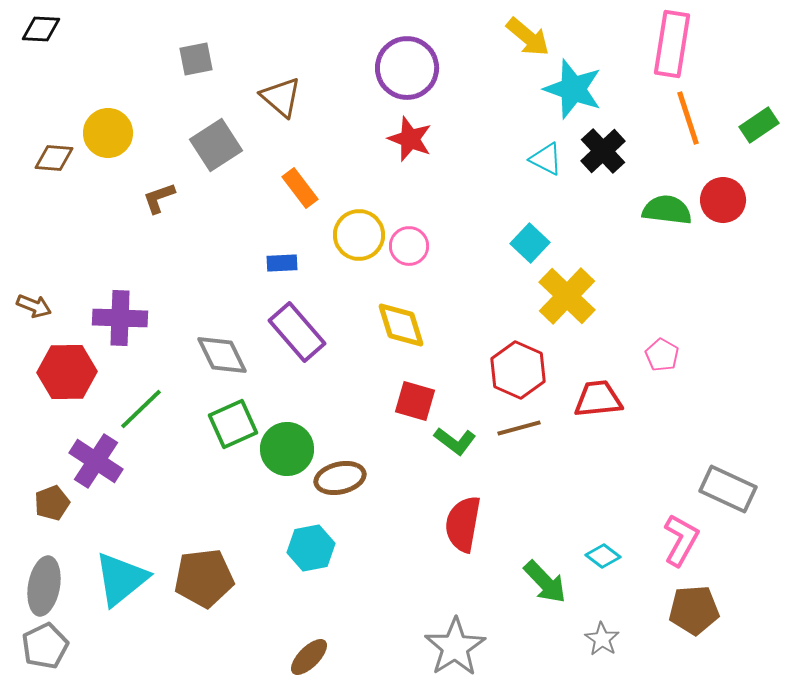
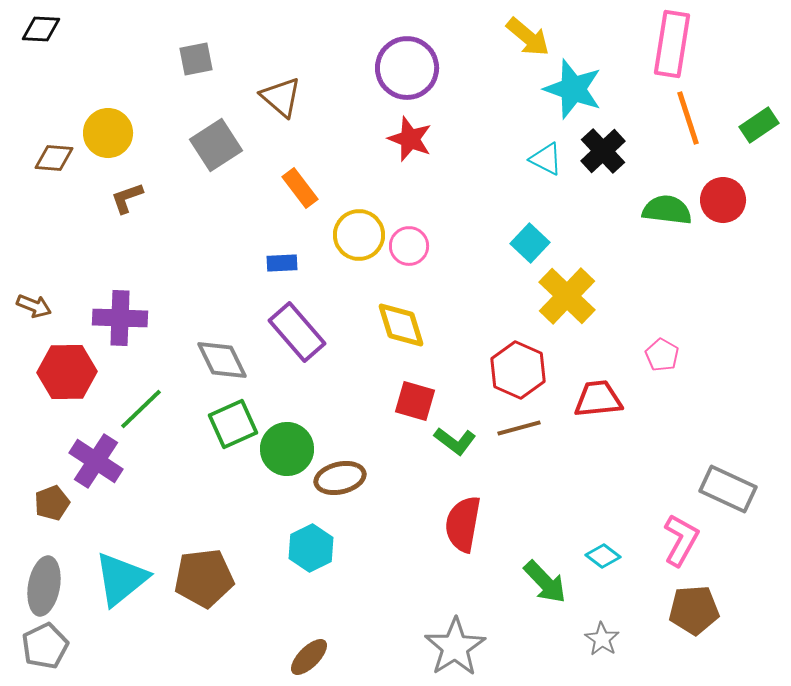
brown L-shape at (159, 198): moved 32 px left
gray diamond at (222, 355): moved 5 px down
cyan hexagon at (311, 548): rotated 15 degrees counterclockwise
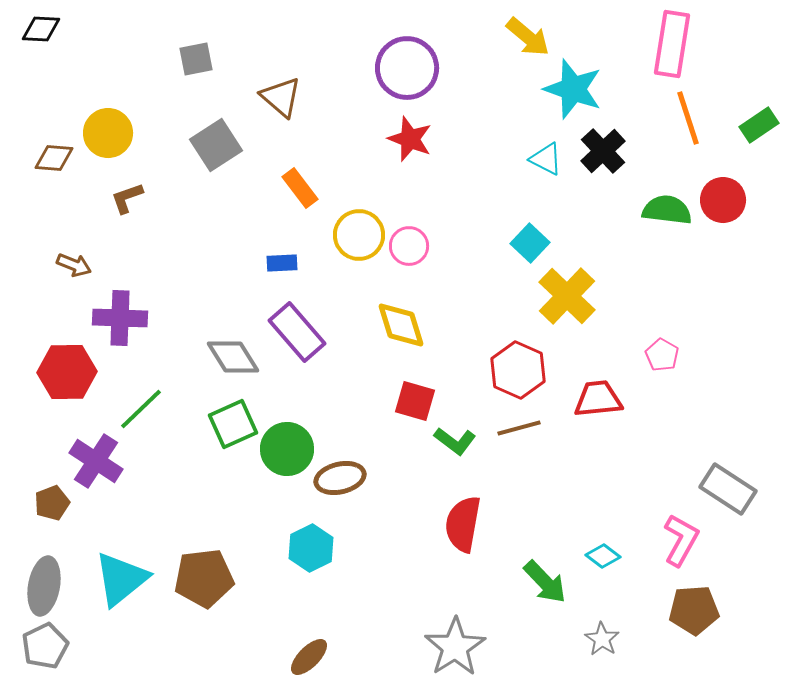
brown arrow at (34, 306): moved 40 px right, 41 px up
gray diamond at (222, 360): moved 11 px right, 3 px up; rotated 6 degrees counterclockwise
gray rectangle at (728, 489): rotated 8 degrees clockwise
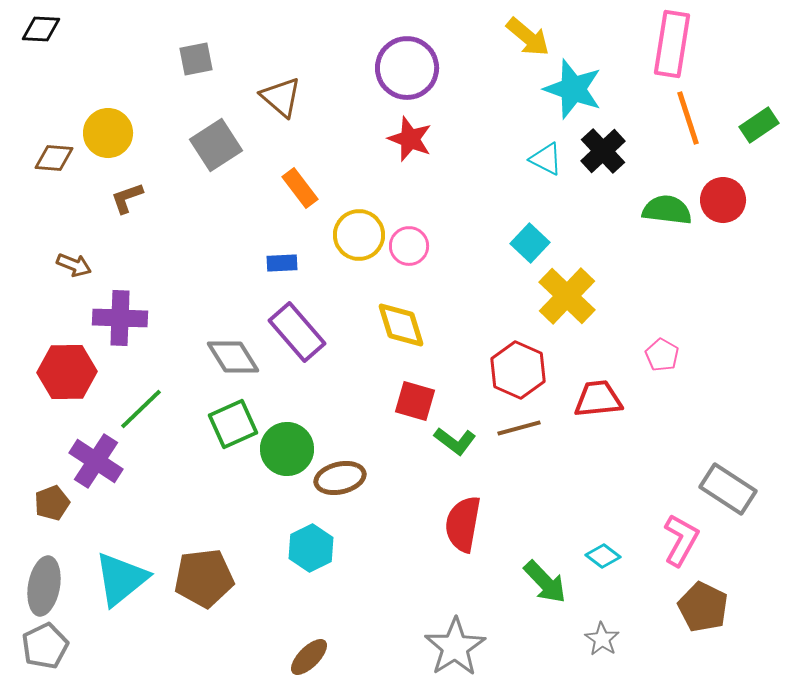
brown pentagon at (694, 610): moved 9 px right, 3 px up; rotated 30 degrees clockwise
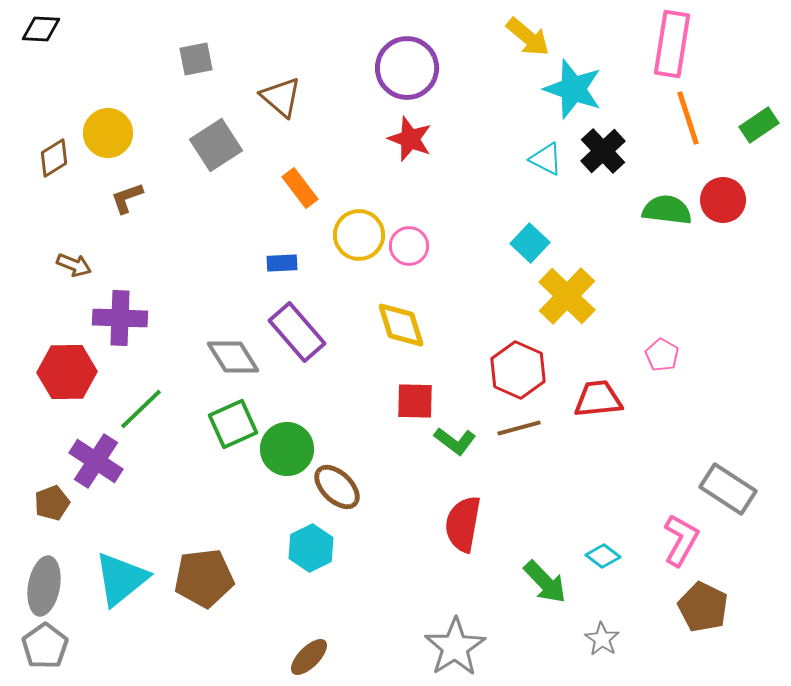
brown diamond at (54, 158): rotated 36 degrees counterclockwise
red square at (415, 401): rotated 15 degrees counterclockwise
brown ellipse at (340, 478): moved 3 px left, 9 px down; rotated 57 degrees clockwise
gray pentagon at (45, 646): rotated 9 degrees counterclockwise
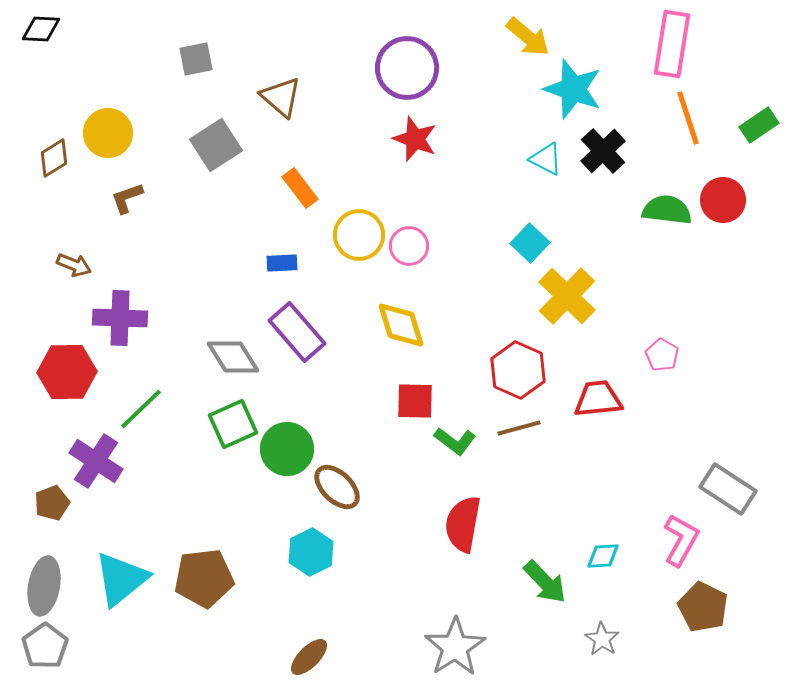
red star at (410, 139): moved 5 px right
cyan hexagon at (311, 548): moved 4 px down
cyan diamond at (603, 556): rotated 40 degrees counterclockwise
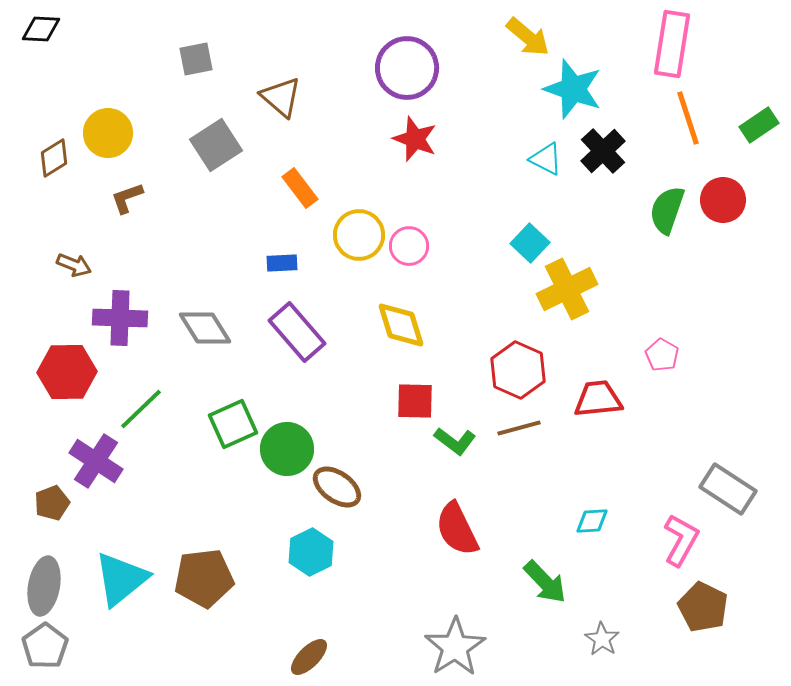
green semicircle at (667, 210): rotated 78 degrees counterclockwise
yellow cross at (567, 296): moved 7 px up; rotated 20 degrees clockwise
gray diamond at (233, 357): moved 28 px left, 29 px up
brown ellipse at (337, 487): rotated 9 degrees counterclockwise
red semicircle at (463, 524): moved 6 px left, 5 px down; rotated 36 degrees counterclockwise
cyan diamond at (603, 556): moved 11 px left, 35 px up
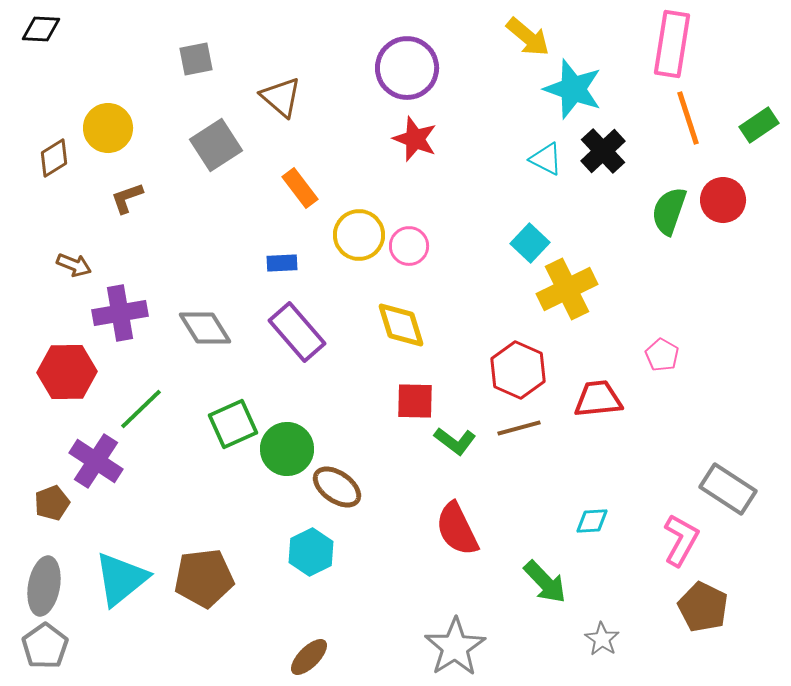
yellow circle at (108, 133): moved 5 px up
green semicircle at (667, 210): moved 2 px right, 1 px down
purple cross at (120, 318): moved 5 px up; rotated 12 degrees counterclockwise
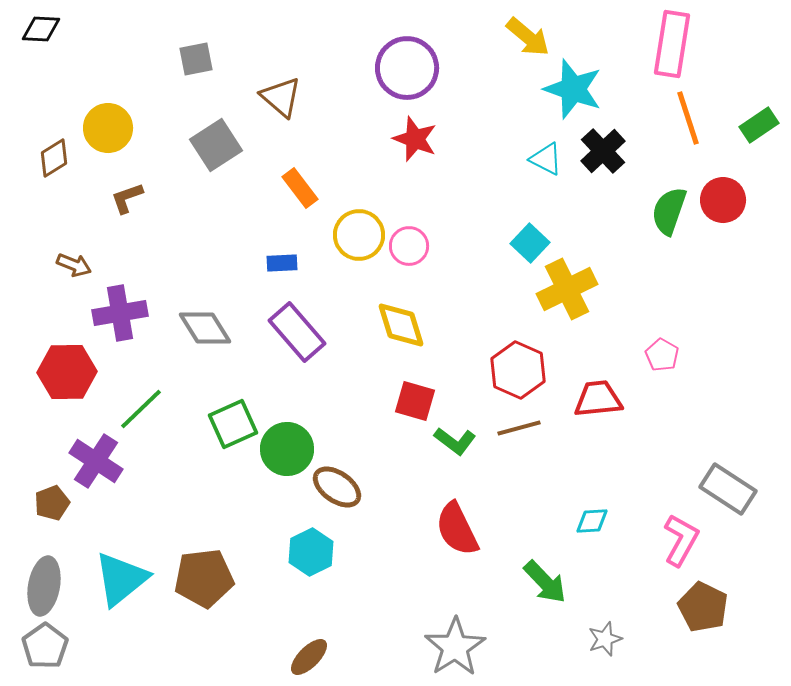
red square at (415, 401): rotated 15 degrees clockwise
gray star at (602, 639): moved 3 px right; rotated 20 degrees clockwise
